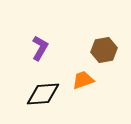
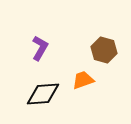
brown hexagon: rotated 25 degrees clockwise
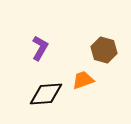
black diamond: moved 3 px right
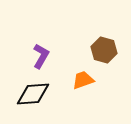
purple L-shape: moved 1 px right, 8 px down
black diamond: moved 13 px left
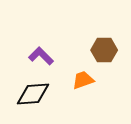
brown hexagon: rotated 15 degrees counterclockwise
purple L-shape: rotated 75 degrees counterclockwise
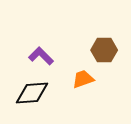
orange trapezoid: moved 1 px up
black diamond: moved 1 px left, 1 px up
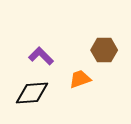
orange trapezoid: moved 3 px left
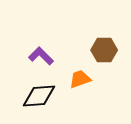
black diamond: moved 7 px right, 3 px down
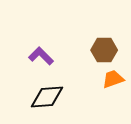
orange trapezoid: moved 33 px right
black diamond: moved 8 px right, 1 px down
